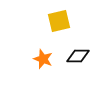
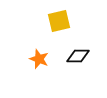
orange star: moved 4 px left
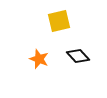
black diamond: rotated 45 degrees clockwise
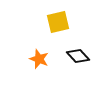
yellow square: moved 1 px left, 1 px down
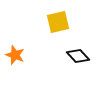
orange star: moved 24 px left, 4 px up
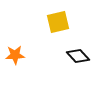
orange star: rotated 24 degrees counterclockwise
